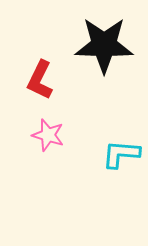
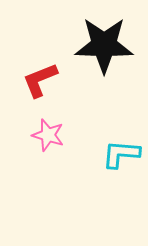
red L-shape: rotated 42 degrees clockwise
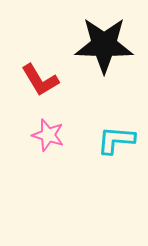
red L-shape: rotated 99 degrees counterclockwise
cyan L-shape: moved 5 px left, 14 px up
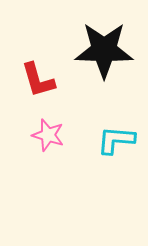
black star: moved 5 px down
red L-shape: moved 2 px left; rotated 15 degrees clockwise
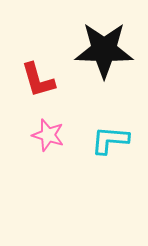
cyan L-shape: moved 6 px left
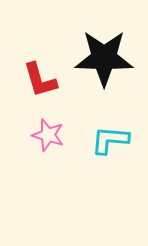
black star: moved 8 px down
red L-shape: moved 2 px right
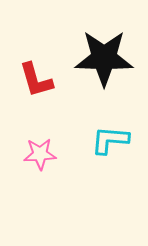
red L-shape: moved 4 px left
pink star: moved 8 px left, 19 px down; rotated 20 degrees counterclockwise
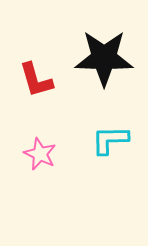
cyan L-shape: rotated 6 degrees counterclockwise
pink star: rotated 28 degrees clockwise
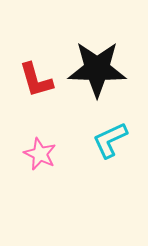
black star: moved 7 px left, 11 px down
cyan L-shape: rotated 24 degrees counterclockwise
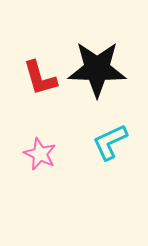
red L-shape: moved 4 px right, 2 px up
cyan L-shape: moved 2 px down
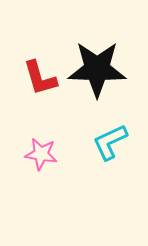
pink star: moved 1 px right; rotated 16 degrees counterclockwise
